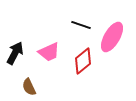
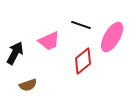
pink trapezoid: moved 11 px up
brown semicircle: moved 1 px left, 2 px up; rotated 84 degrees counterclockwise
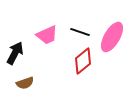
black line: moved 1 px left, 7 px down
pink trapezoid: moved 2 px left, 6 px up
brown semicircle: moved 3 px left, 2 px up
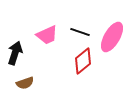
black arrow: rotated 10 degrees counterclockwise
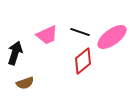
pink ellipse: rotated 24 degrees clockwise
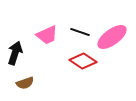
red diamond: rotated 72 degrees clockwise
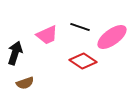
black line: moved 5 px up
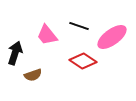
black line: moved 1 px left, 1 px up
pink trapezoid: rotated 75 degrees clockwise
brown semicircle: moved 8 px right, 8 px up
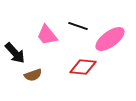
black line: moved 1 px left
pink ellipse: moved 2 px left, 2 px down
black arrow: rotated 120 degrees clockwise
red diamond: moved 6 px down; rotated 28 degrees counterclockwise
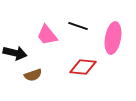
pink ellipse: moved 3 px right, 1 px up; rotated 44 degrees counterclockwise
black arrow: rotated 35 degrees counterclockwise
